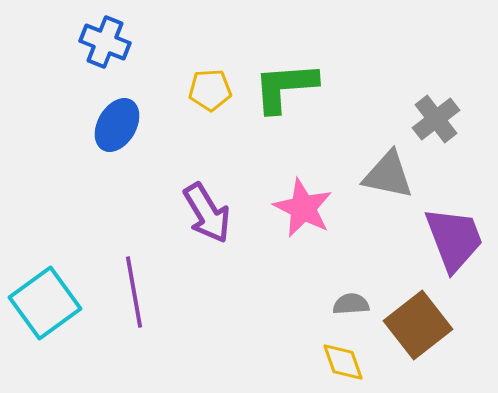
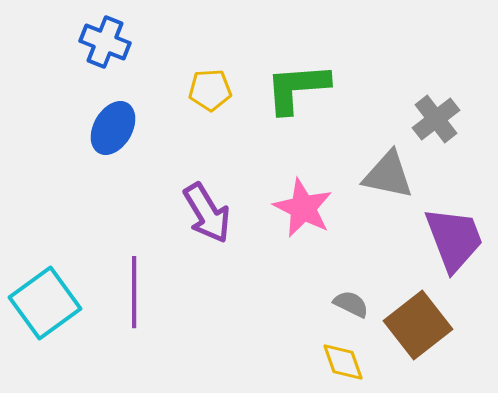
green L-shape: moved 12 px right, 1 px down
blue ellipse: moved 4 px left, 3 px down
purple line: rotated 10 degrees clockwise
gray semicircle: rotated 30 degrees clockwise
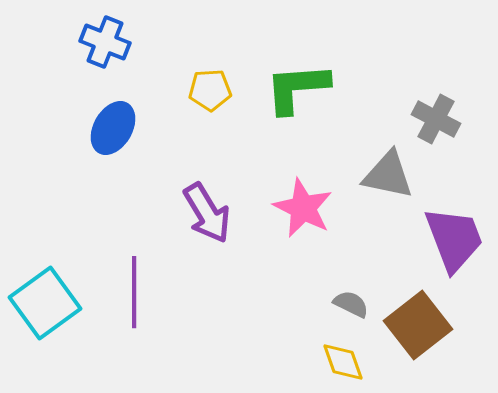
gray cross: rotated 24 degrees counterclockwise
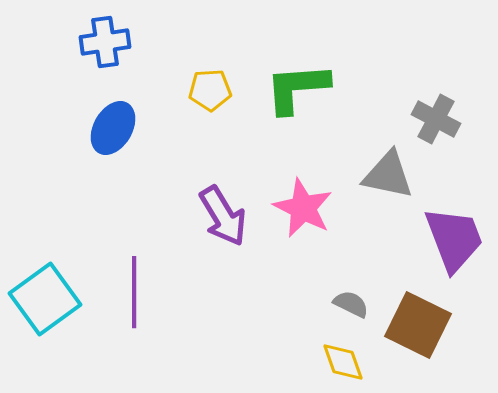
blue cross: rotated 30 degrees counterclockwise
purple arrow: moved 16 px right, 3 px down
cyan square: moved 4 px up
brown square: rotated 26 degrees counterclockwise
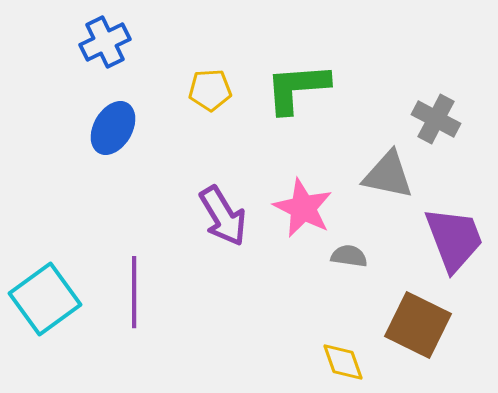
blue cross: rotated 18 degrees counterclockwise
gray semicircle: moved 2 px left, 48 px up; rotated 18 degrees counterclockwise
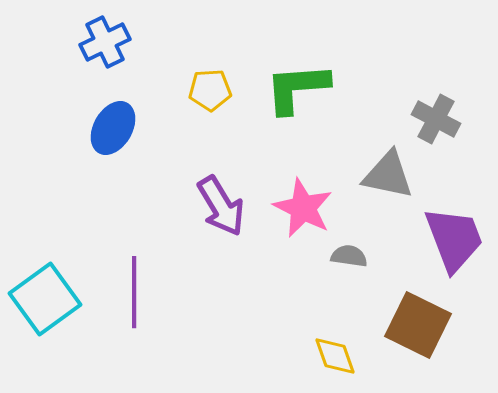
purple arrow: moved 2 px left, 10 px up
yellow diamond: moved 8 px left, 6 px up
